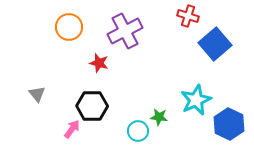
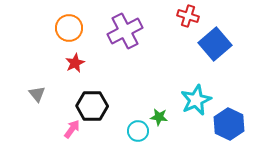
orange circle: moved 1 px down
red star: moved 24 px left; rotated 30 degrees clockwise
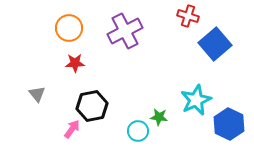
red star: rotated 24 degrees clockwise
black hexagon: rotated 12 degrees counterclockwise
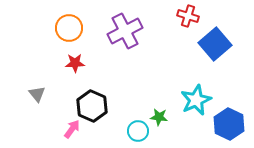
black hexagon: rotated 24 degrees counterclockwise
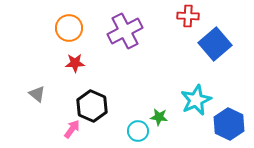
red cross: rotated 15 degrees counterclockwise
gray triangle: rotated 12 degrees counterclockwise
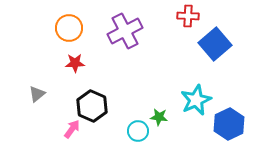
gray triangle: rotated 42 degrees clockwise
blue hexagon: rotated 8 degrees clockwise
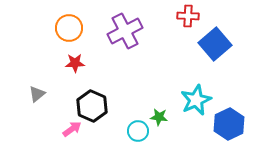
pink arrow: rotated 18 degrees clockwise
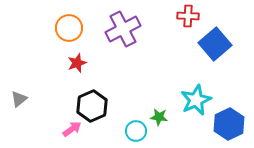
purple cross: moved 2 px left, 2 px up
red star: moved 2 px right; rotated 18 degrees counterclockwise
gray triangle: moved 18 px left, 5 px down
black hexagon: rotated 12 degrees clockwise
cyan circle: moved 2 px left
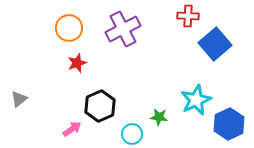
black hexagon: moved 8 px right
cyan circle: moved 4 px left, 3 px down
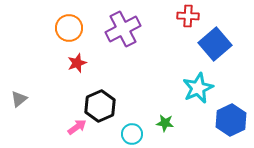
cyan star: moved 2 px right, 12 px up
green star: moved 6 px right, 6 px down
blue hexagon: moved 2 px right, 4 px up
pink arrow: moved 5 px right, 2 px up
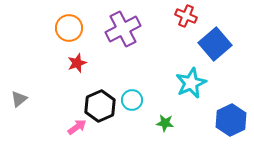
red cross: moved 2 px left; rotated 20 degrees clockwise
cyan star: moved 7 px left, 5 px up
cyan circle: moved 34 px up
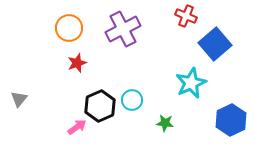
gray triangle: rotated 12 degrees counterclockwise
